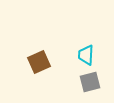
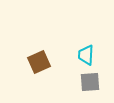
gray square: rotated 10 degrees clockwise
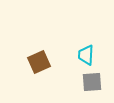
gray square: moved 2 px right
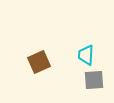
gray square: moved 2 px right, 2 px up
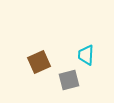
gray square: moved 25 px left; rotated 10 degrees counterclockwise
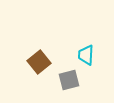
brown square: rotated 15 degrees counterclockwise
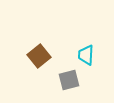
brown square: moved 6 px up
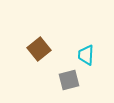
brown square: moved 7 px up
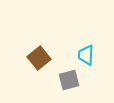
brown square: moved 9 px down
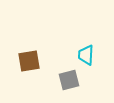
brown square: moved 10 px left, 3 px down; rotated 30 degrees clockwise
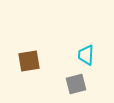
gray square: moved 7 px right, 4 px down
